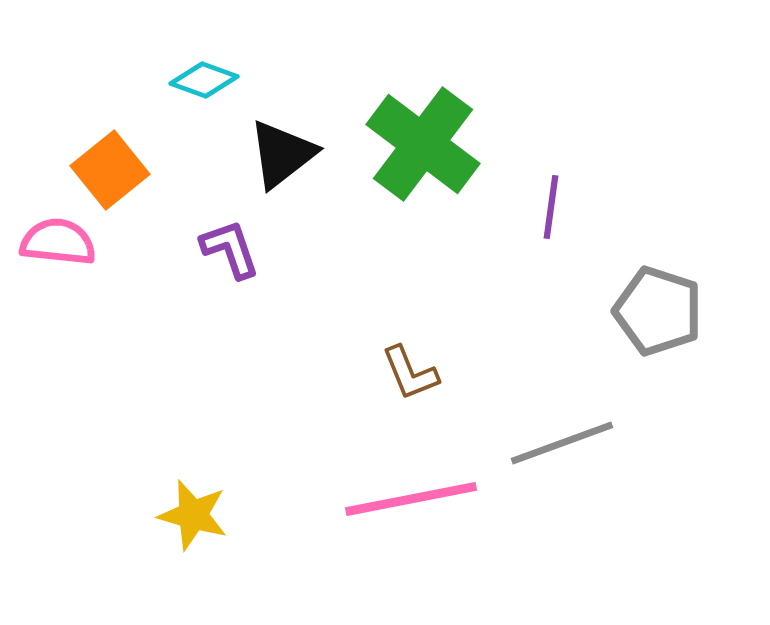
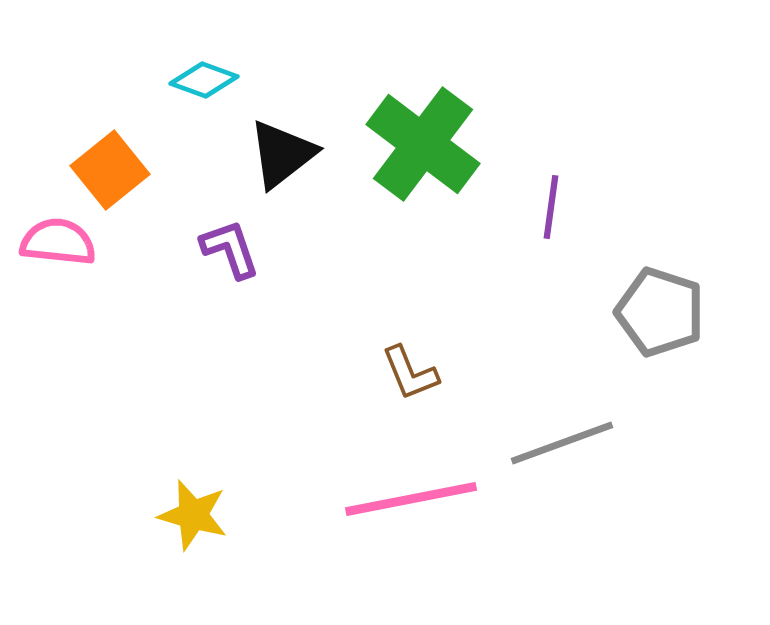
gray pentagon: moved 2 px right, 1 px down
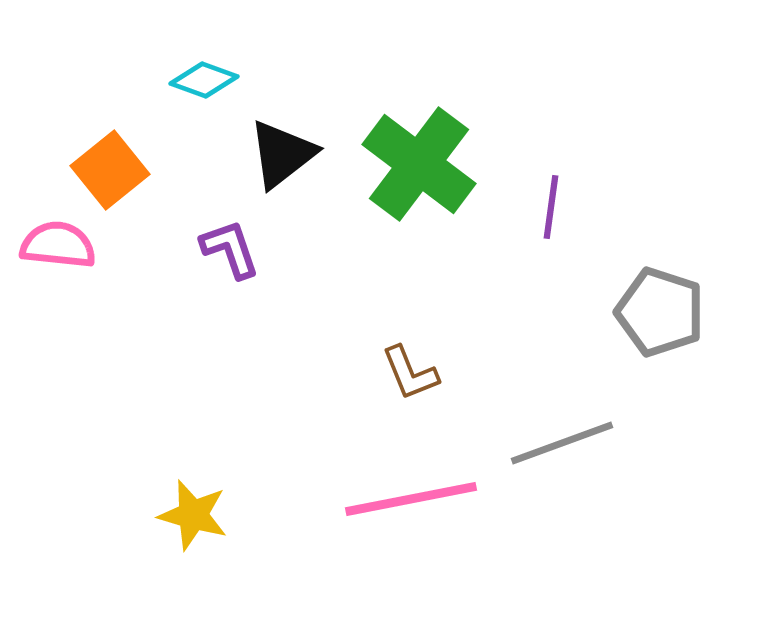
green cross: moved 4 px left, 20 px down
pink semicircle: moved 3 px down
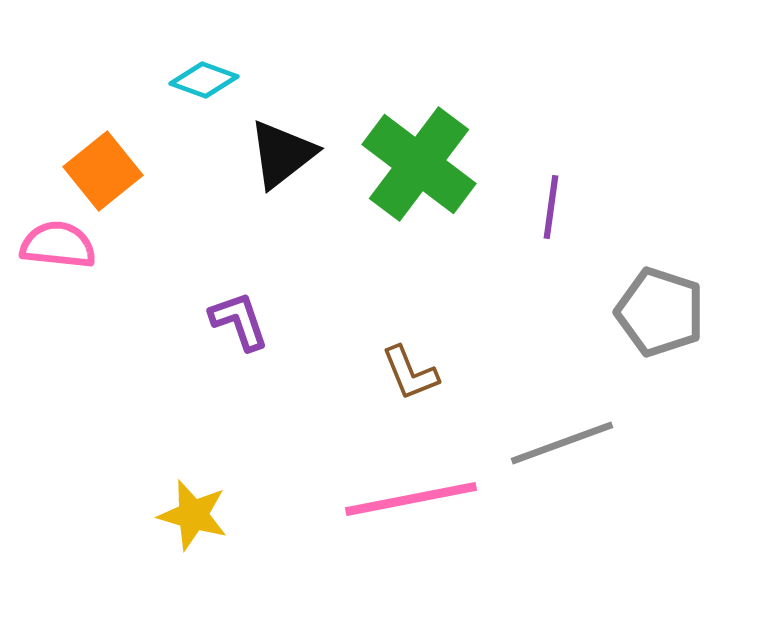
orange square: moved 7 px left, 1 px down
purple L-shape: moved 9 px right, 72 px down
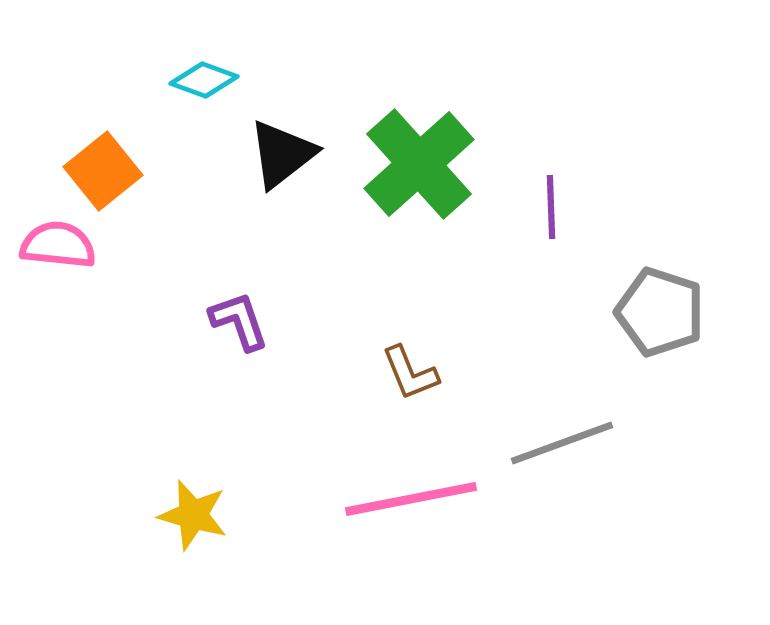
green cross: rotated 11 degrees clockwise
purple line: rotated 10 degrees counterclockwise
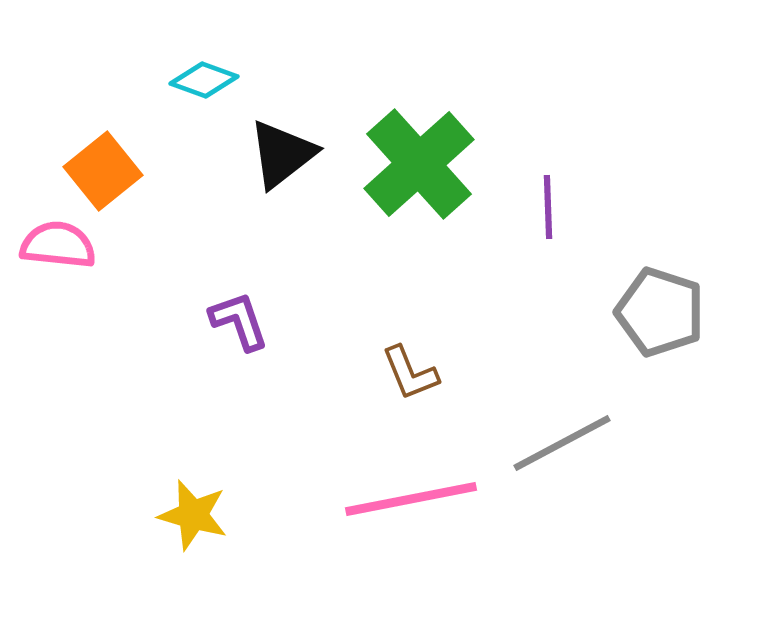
purple line: moved 3 px left
gray line: rotated 8 degrees counterclockwise
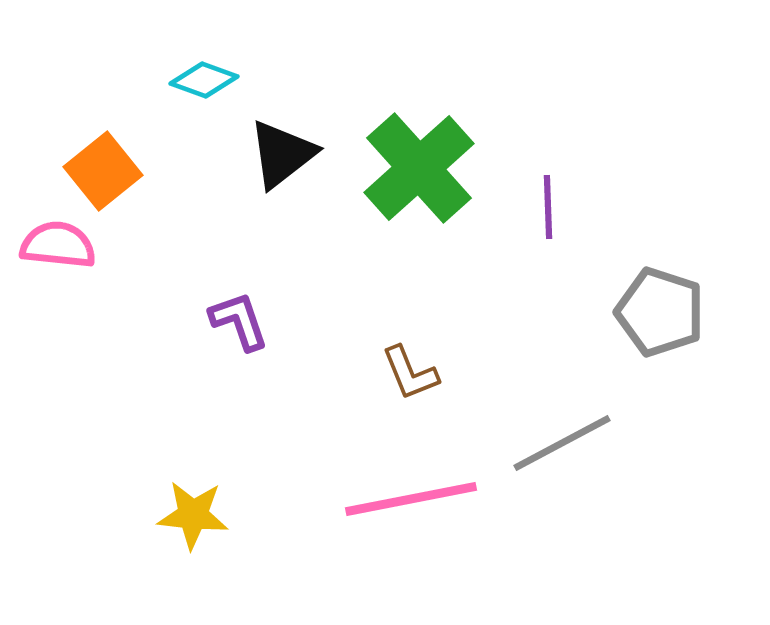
green cross: moved 4 px down
yellow star: rotated 10 degrees counterclockwise
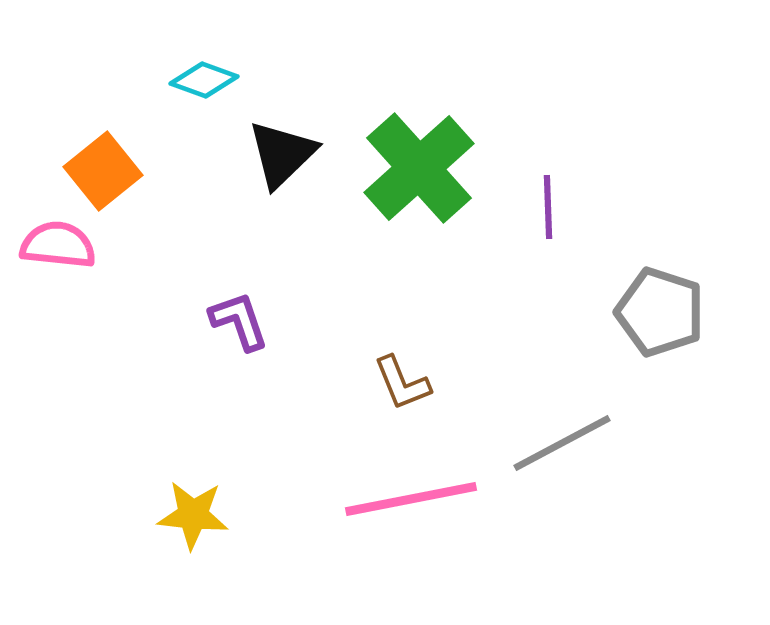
black triangle: rotated 6 degrees counterclockwise
brown L-shape: moved 8 px left, 10 px down
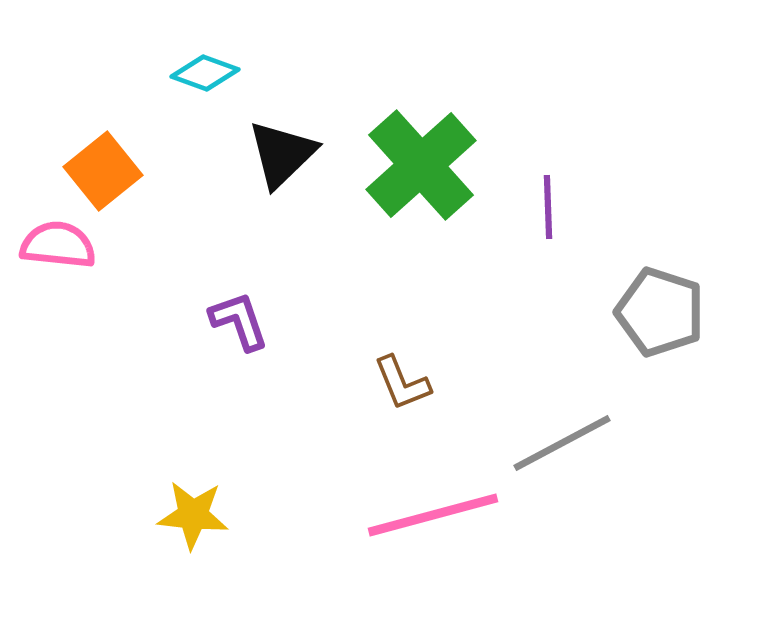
cyan diamond: moved 1 px right, 7 px up
green cross: moved 2 px right, 3 px up
pink line: moved 22 px right, 16 px down; rotated 4 degrees counterclockwise
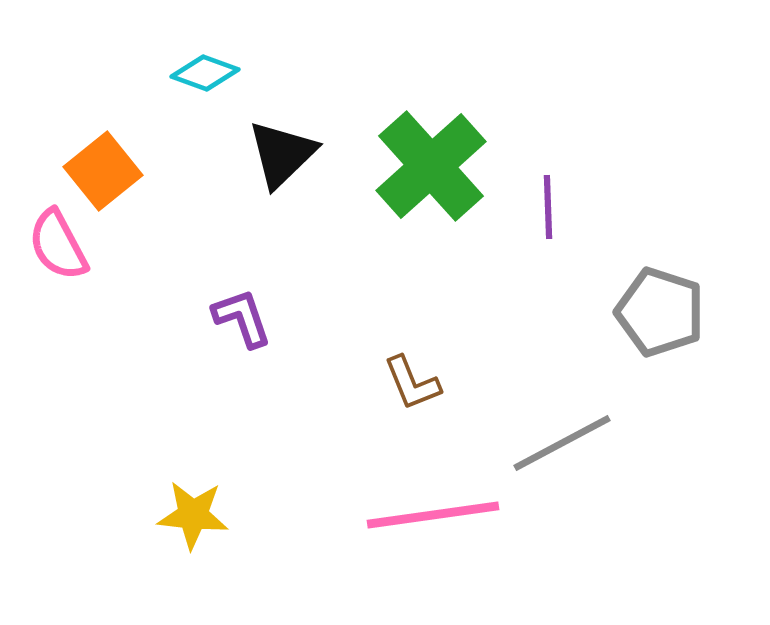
green cross: moved 10 px right, 1 px down
pink semicircle: rotated 124 degrees counterclockwise
purple L-shape: moved 3 px right, 3 px up
brown L-shape: moved 10 px right
pink line: rotated 7 degrees clockwise
